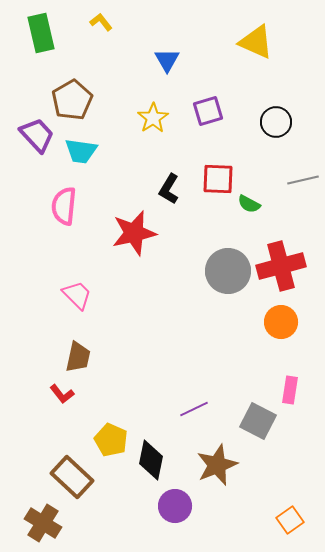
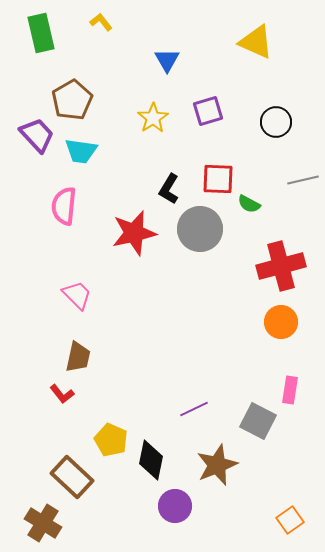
gray circle: moved 28 px left, 42 px up
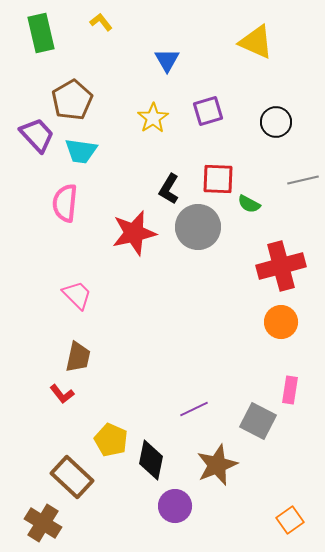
pink semicircle: moved 1 px right, 3 px up
gray circle: moved 2 px left, 2 px up
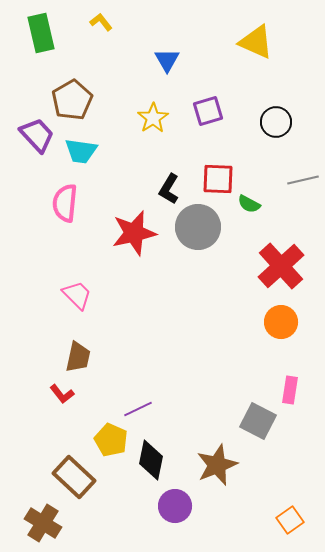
red cross: rotated 27 degrees counterclockwise
purple line: moved 56 px left
brown rectangle: moved 2 px right
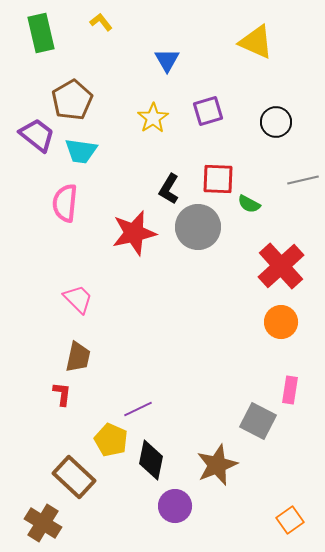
purple trapezoid: rotated 9 degrees counterclockwise
pink trapezoid: moved 1 px right, 4 px down
red L-shape: rotated 135 degrees counterclockwise
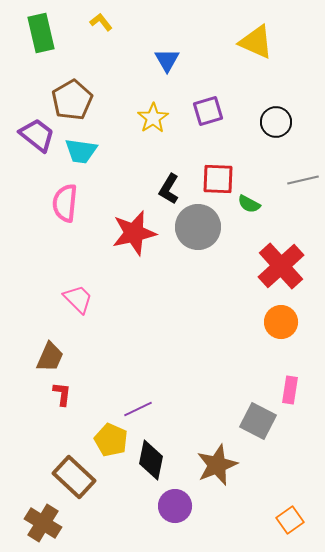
brown trapezoid: moved 28 px left; rotated 12 degrees clockwise
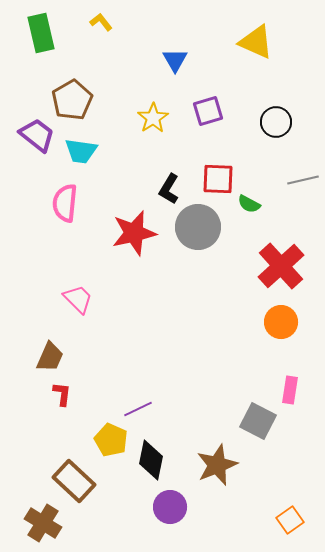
blue triangle: moved 8 px right
brown rectangle: moved 4 px down
purple circle: moved 5 px left, 1 px down
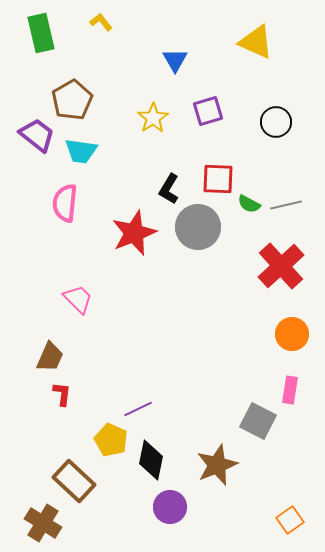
gray line: moved 17 px left, 25 px down
red star: rotated 9 degrees counterclockwise
orange circle: moved 11 px right, 12 px down
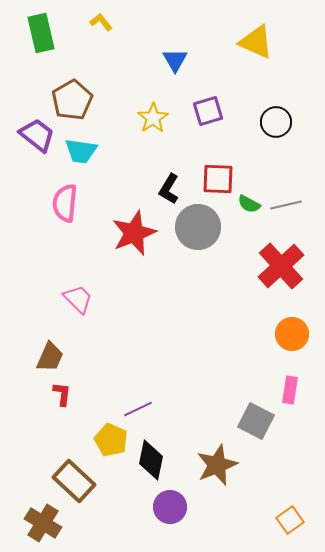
gray square: moved 2 px left
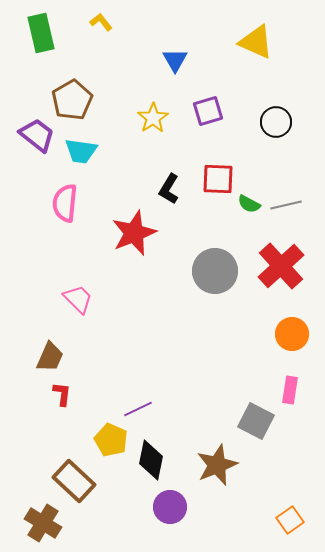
gray circle: moved 17 px right, 44 px down
